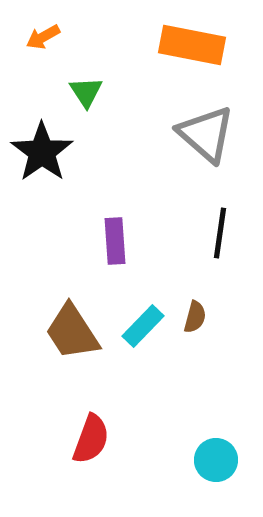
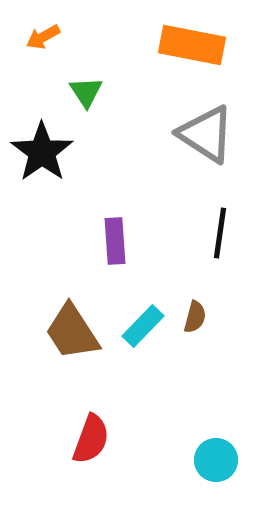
gray triangle: rotated 8 degrees counterclockwise
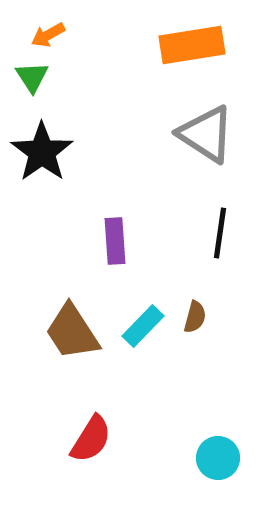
orange arrow: moved 5 px right, 2 px up
orange rectangle: rotated 20 degrees counterclockwise
green triangle: moved 54 px left, 15 px up
red semicircle: rotated 12 degrees clockwise
cyan circle: moved 2 px right, 2 px up
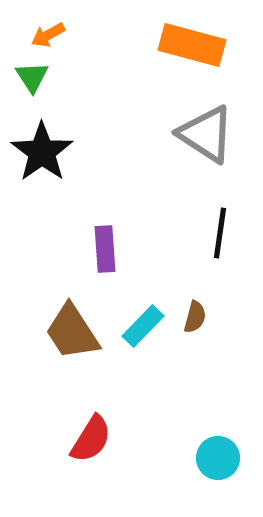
orange rectangle: rotated 24 degrees clockwise
purple rectangle: moved 10 px left, 8 px down
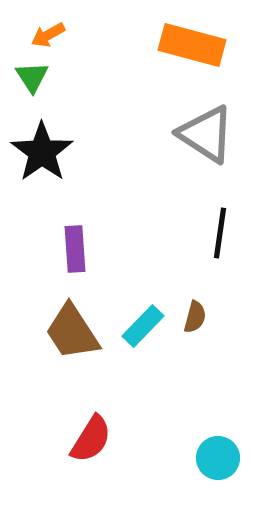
purple rectangle: moved 30 px left
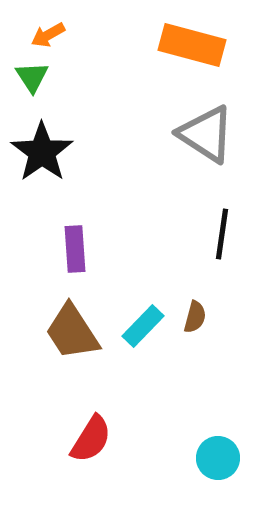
black line: moved 2 px right, 1 px down
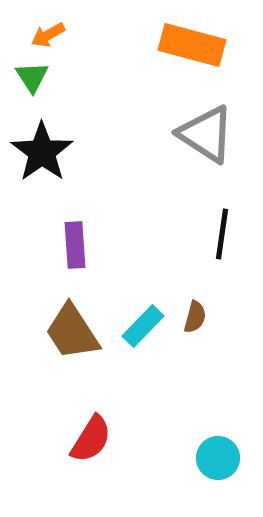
purple rectangle: moved 4 px up
